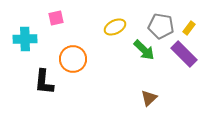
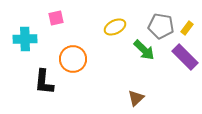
yellow rectangle: moved 2 px left
purple rectangle: moved 1 px right, 3 px down
brown triangle: moved 13 px left
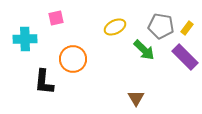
brown triangle: rotated 18 degrees counterclockwise
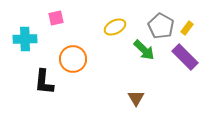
gray pentagon: rotated 20 degrees clockwise
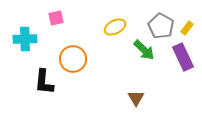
purple rectangle: moved 2 px left; rotated 20 degrees clockwise
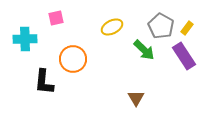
yellow ellipse: moved 3 px left
purple rectangle: moved 1 px right, 1 px up; rotated 8 degrees counterclockwise
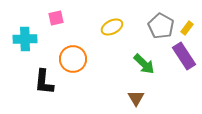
green arrow: moved 14 px down
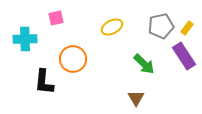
gray pentagon: rotated 30 degrees clockwise
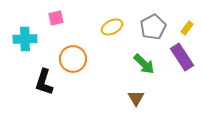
gray pentagon: moved 8 px left, 1 px down; rotated 15 degrees counterclockwise
purple rectangle: moved 2 px left, 1 px down
black L-shape: rotated 12 degrees clockwise
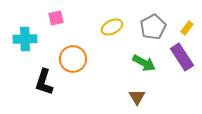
green arrow: moved 1 px up; rotated 15 degrees counterclockwise
brown triangle: moved 1 px right, 1 px up
